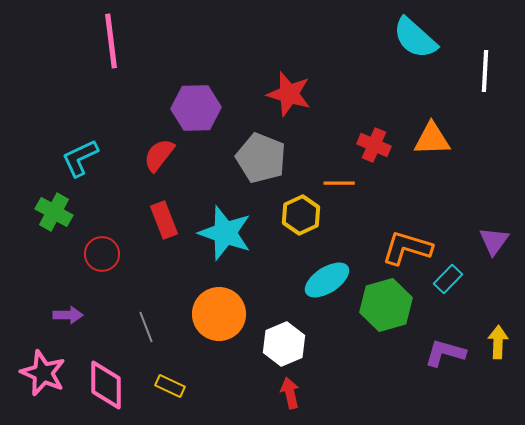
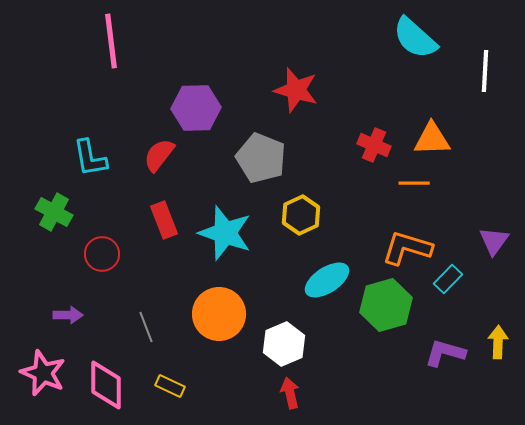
red star: moved 7 px right, 4 px up
cyan L-shape: moved 10 px right; rotated 75 degrees counterclockwise
orange line: moved 75 px right
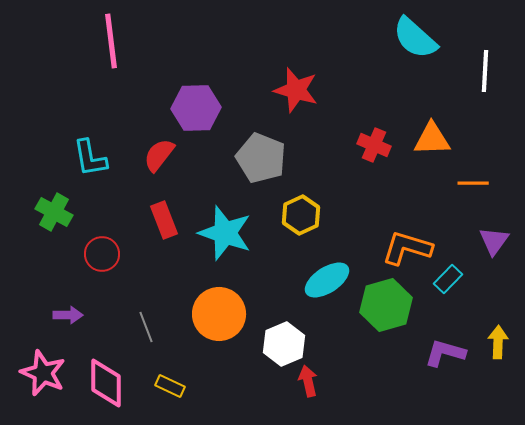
orange line: moved 59 px right
pink diamond: moved 2 px up
red arrow: moved 18 px right, 12 px up
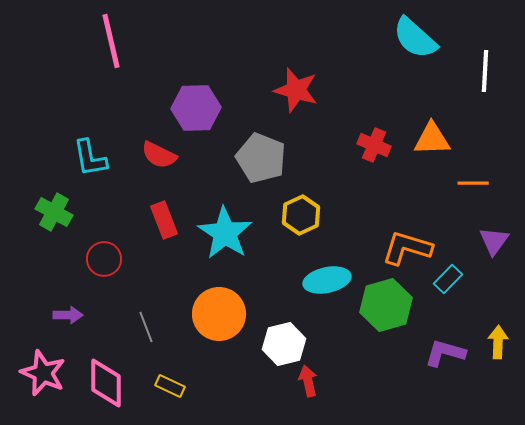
pink line: rotated 6 degrees counterclockwise
red semicircle: rotated 102 degrees counterclockwise
cyan star: rotated 14 degrees clockwise
red circle: moved 2 px right, 5 px down
cyan ellipse: rotated 21 degrees clockwise
white hexagon: rotated 9 degrees clockwise
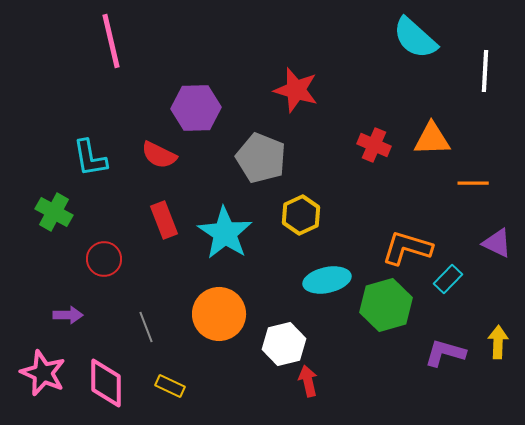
purple triangle: moved 3 px right, 2 px down; rotated 40 degrees counterclockwise
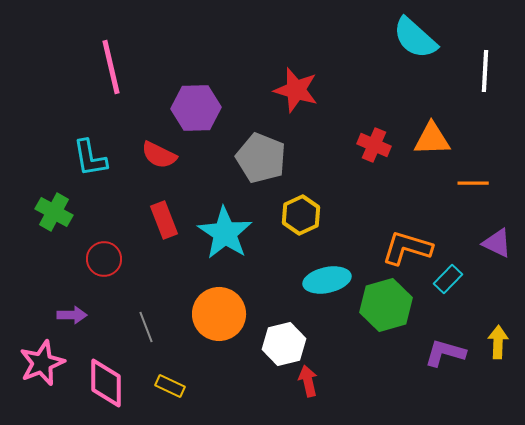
pink line: moved 26 px down
purple arrow: moved 4 px right
pink star: moved 1 px left, 10 px up; rotated 27 degrees clockwise
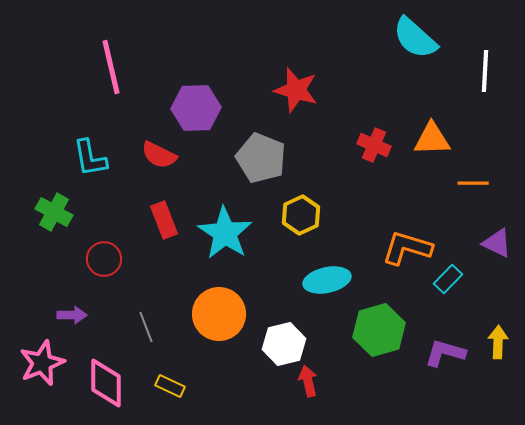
green hexagon: moved 7 px left, 25 px down
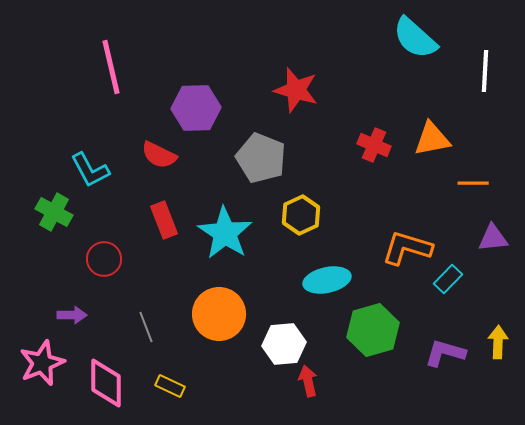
orange triangle: rotated 9 degrees counterclockwise
cyan L-shape: moved 12 px down; rotated 18 degrees counterclockwise
purple triangle: moved 4 px left, 5 px up; rotated 32 degrees counterclockwise
green hexagon: moved 6 px left
white hexagon: rotated 9 degrees clockwise
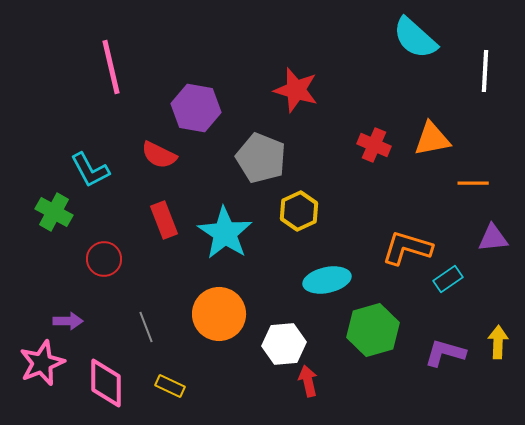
purple hexagon: rotated 12 degrees clockwise
yellow hexagon: moved 2 px left, 4 px up
cyan rectangle: rotated 12 degrees clockwise
purple arrow: moved 4 px left, 6 px down
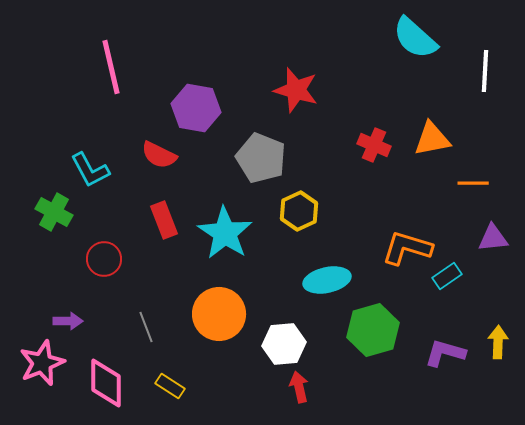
cyan rectangle: moved 1 px left, 3 px up
red arrow: moved 9 px left, 6 px down
yellow rectangle: rotated 8 degrees clockwise
